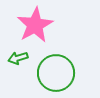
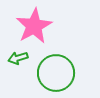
pink star: moved 1 px left, 1 px down
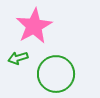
green circle: moved 1 px down
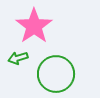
pink star: rotated 6 degrees counterclockwise
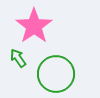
green arrow: rotated 72 degrees clockwise
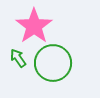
green circle: moved 3 px left, 11 px up
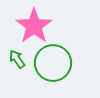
green arrow: moved 1 px left, 1 px down
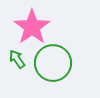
pink star: moved 2 px left, 1 px down
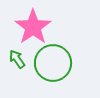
pink star: moved 1 px right
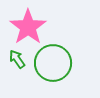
pink star: moved 5 px left
